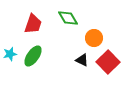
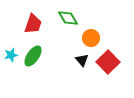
orange circle: moved 3 px left
cyan star: moved 1 px right, 1 px down
black triangle: rotated 24 degrees clockwise
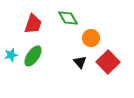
black triangle: moved 2 px left, 2 px down
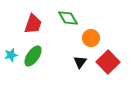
black triangle: rotated 16 degrees clockwise
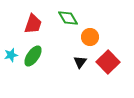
orange circle: moved 1 px left, 1 px up
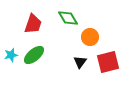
green ellipse: moved 1 px right, 1 px up; rotated 15 degrees clockwise
red square: rotated 30 degrees clockwise
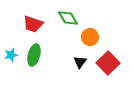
red trapezoid: rotated 90 degrees clockwise
green ellipse: rotated 35 degrees counterclockwise
red square: moved 1 px down; rotated 30 degrees counterclockwise
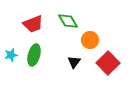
green diamond: moved 3 px down
red trapezoid: rotated 40 degrees counterclockwise
orange circle: moved 3 px down
black triangle: moved 6 px left
